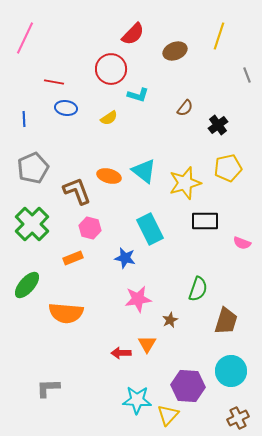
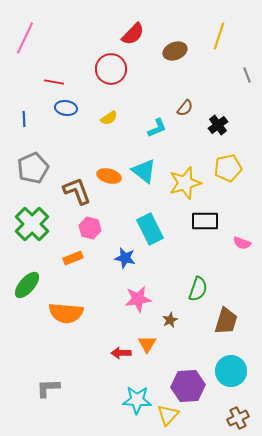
cyan L-shape: moved 19 px right, 33 px down; rotated 40 degrees counterclockwise
purple hexagon: rotated 8 degrees counterclockwise
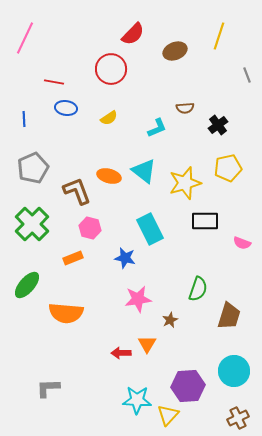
brown semicircle: rotated 48 degrees clockwise
brown trapezoid: moved 3 px right, 5 px up
cyan circle: moved 3 px right
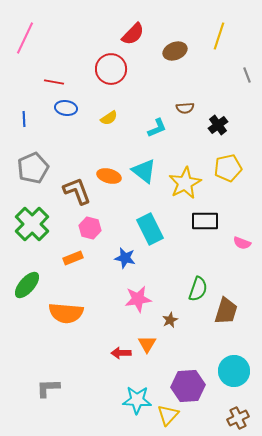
yellow star: rotated 12 degrees counterclockwise
brown trapezoid: moved 3 px left, 5 px up
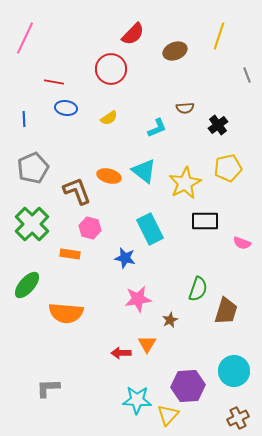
orange rectangle: moved 3 px left, 4 px up; rotated 30 degrees clockwise
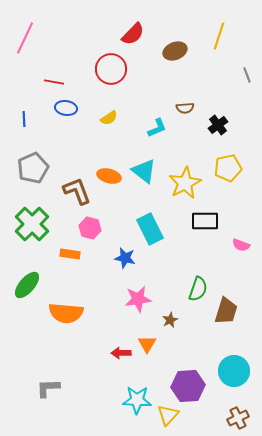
pink semicircle: moved 1 px left, 2 px down
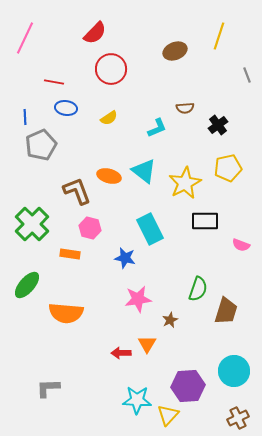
red semicircle: moved 38 px left, 1 px up
blue line: moved 1 px right, 2 px up
gray pentagon: moved 8 px right, 23 px up
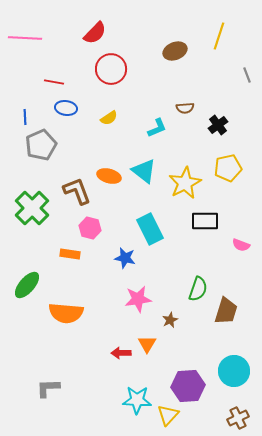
pink line: rotated 68 degrees clockwise
green cross: moved 16 px up
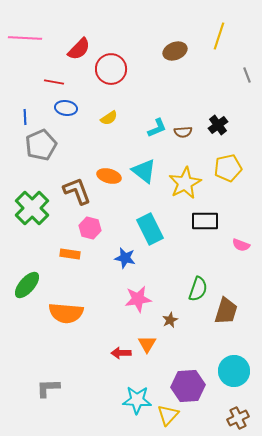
red semicircle: moved 16 px left, 16 px down
brown semicircle: moved 2 px left, 24 px down
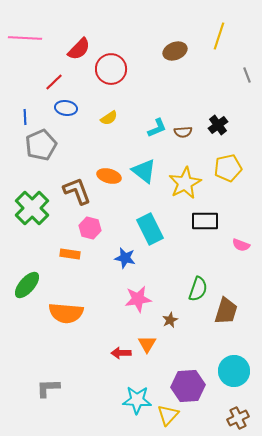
red line: rotated 54 degrees counterclockwise
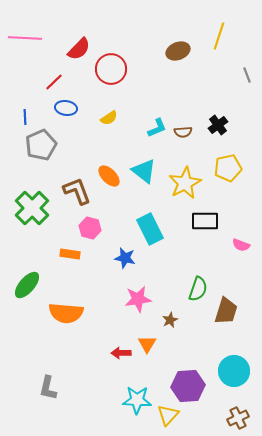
brown ellipse: moved 3 px right
orange ellipse: rotated 30 degrees clockwise
gray L-shape: rotated 75 degrees counterclockwise
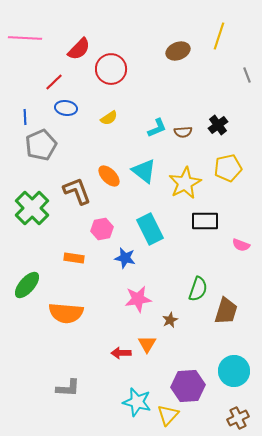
pink hexagon: moved 12 px right, 1 px down; rotated 25 degrees counterclockwise
orange rectangle: moved 4 px right, 4 px down
gray L-shape: moved 20 px right; rotated 100 degrees counterclockwise
cyan star: moved 2 px down; rotated 12 degrees clockwise
